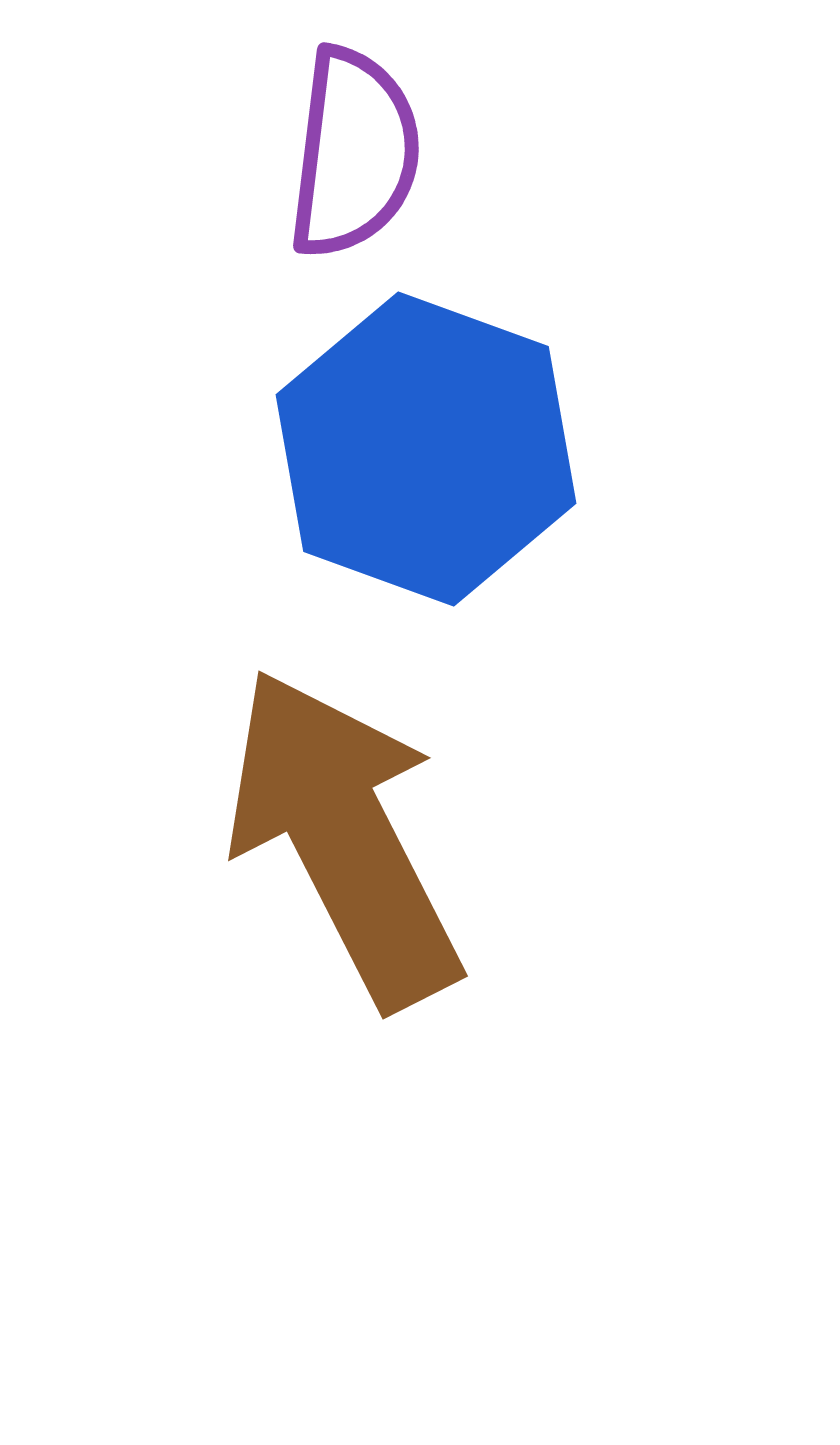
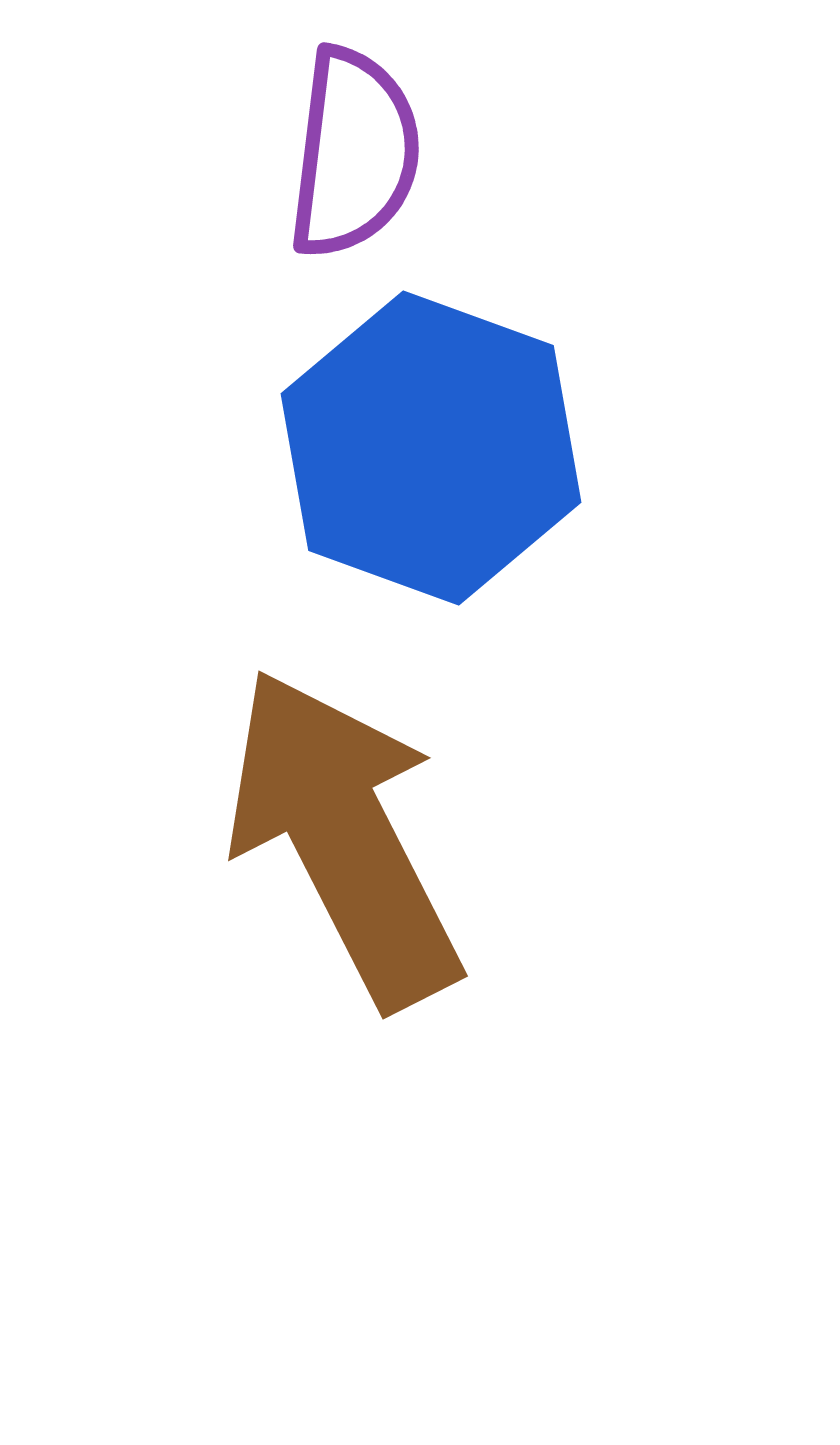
blue hexagon: moved 5 px right, 1 px up
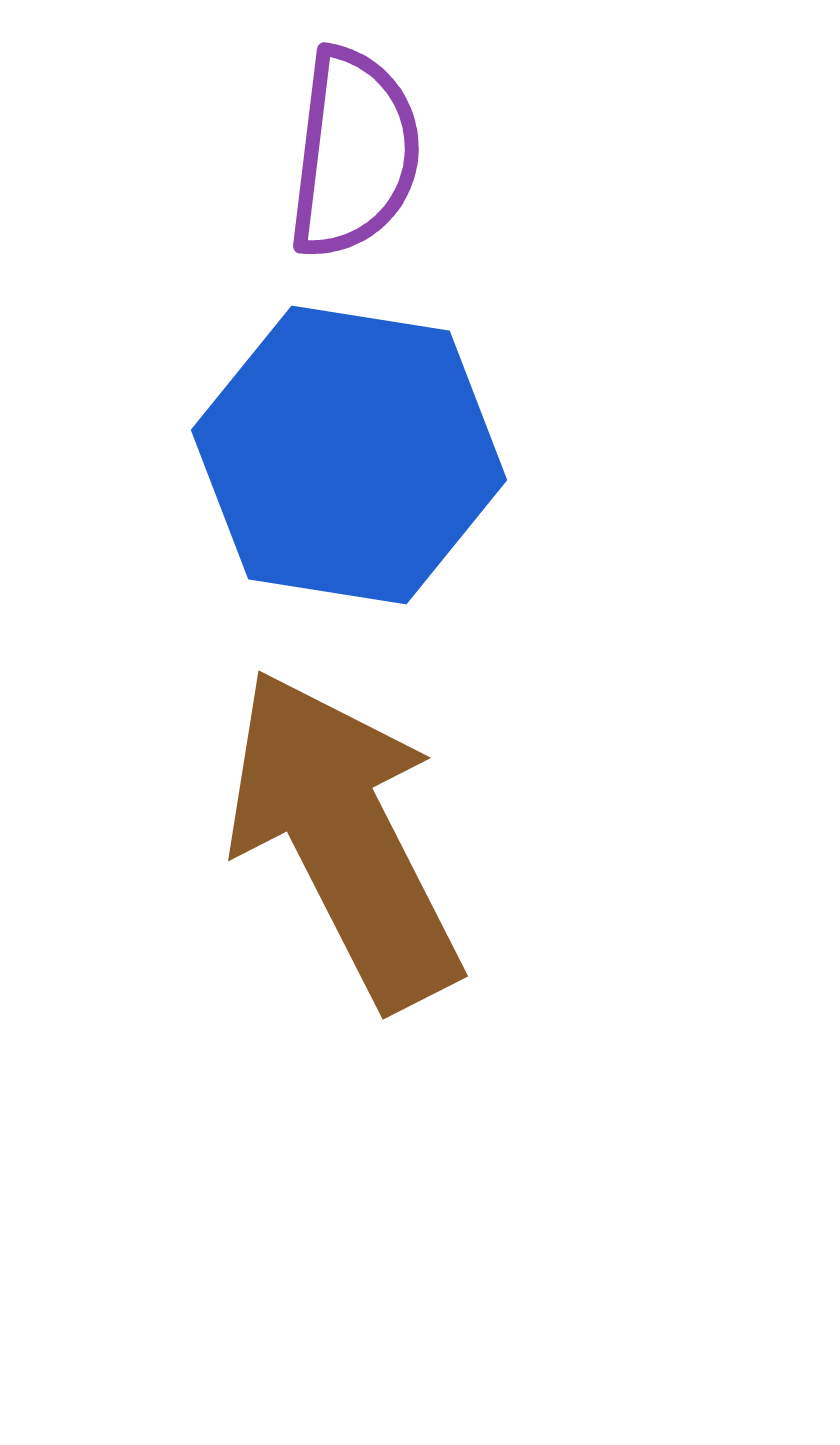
blue hexagon: moved 82 px left, 7 px down; rotated 11 degrees counterclockwise
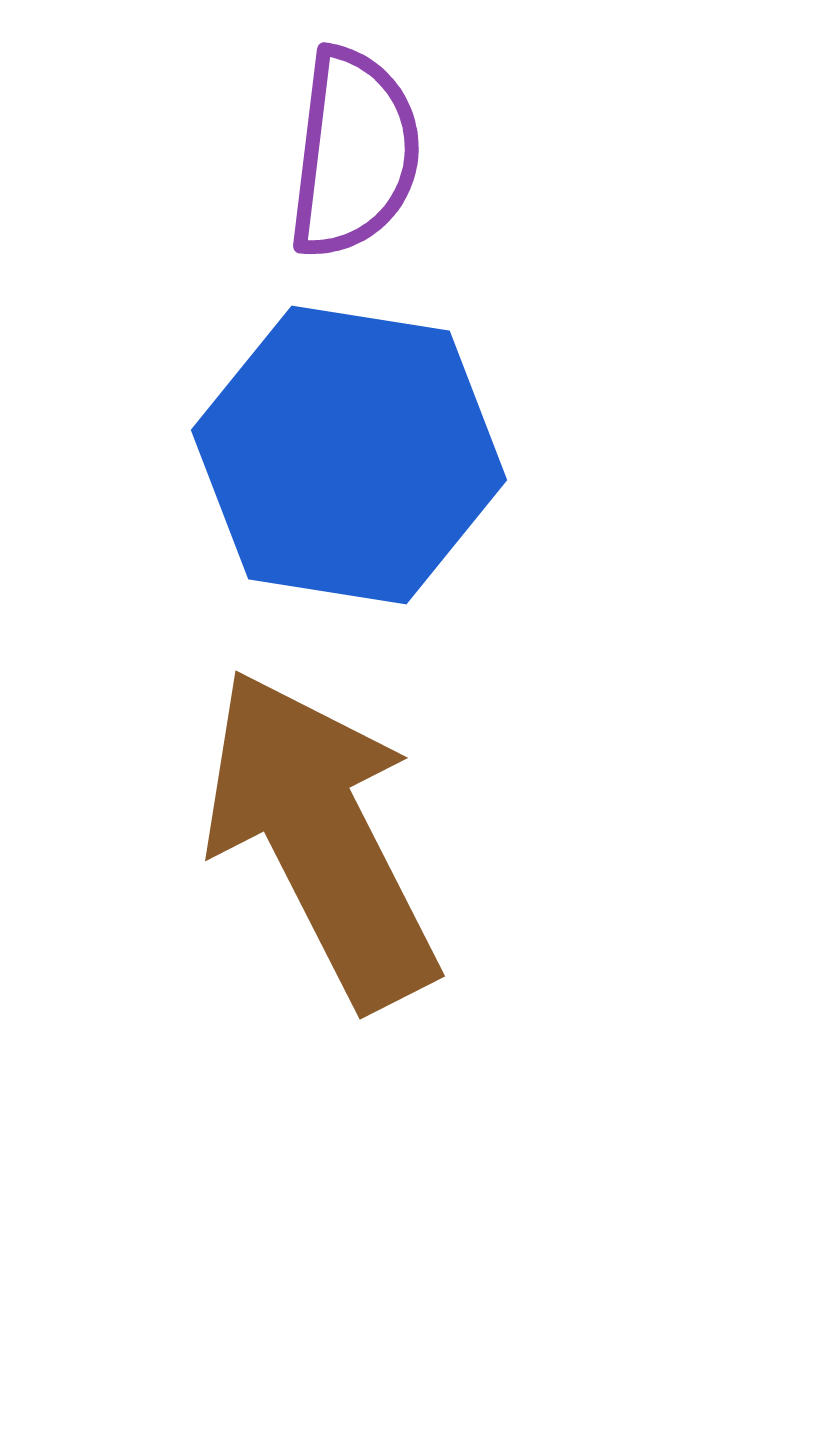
brown arrow: moved 23 px left
